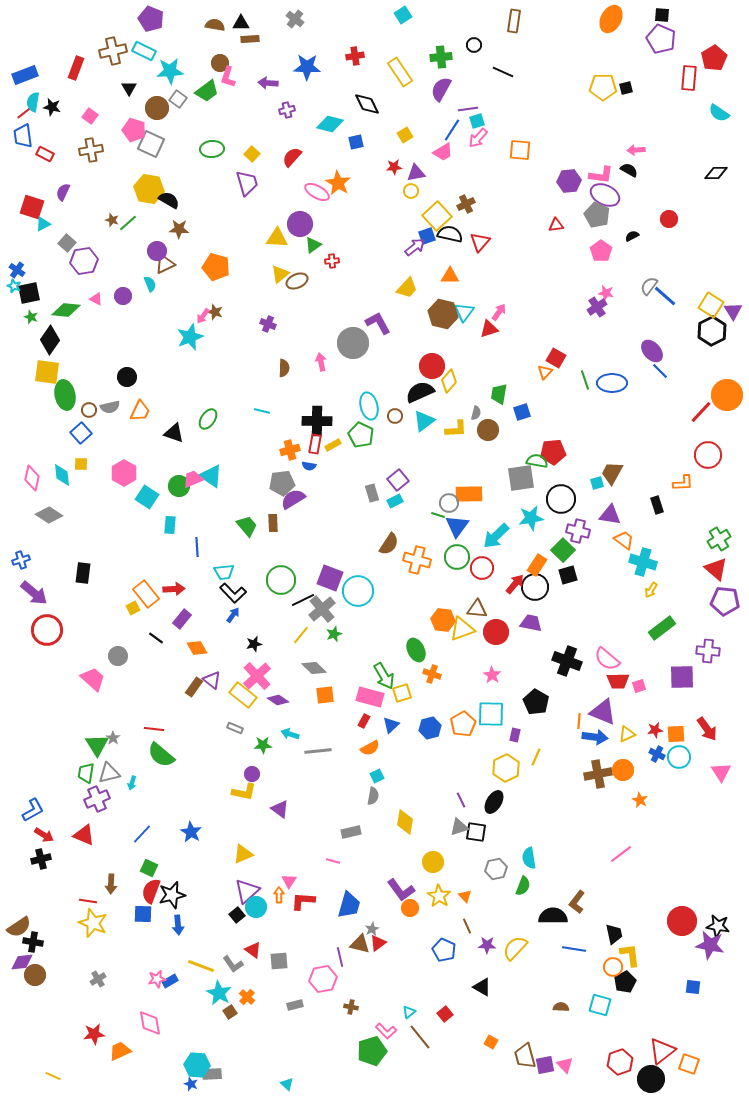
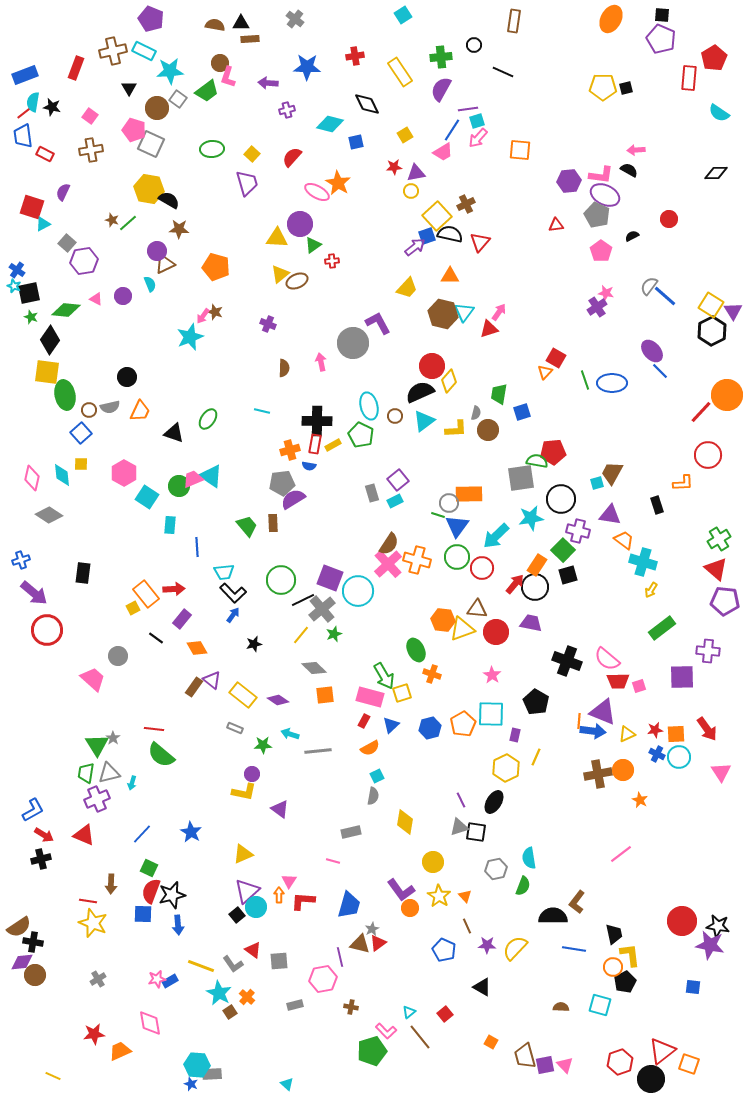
pink cross at (257, 676): moved 131 px right, 112 px up
blue arrow at (595, 737): moved 2 px left, 6 px up
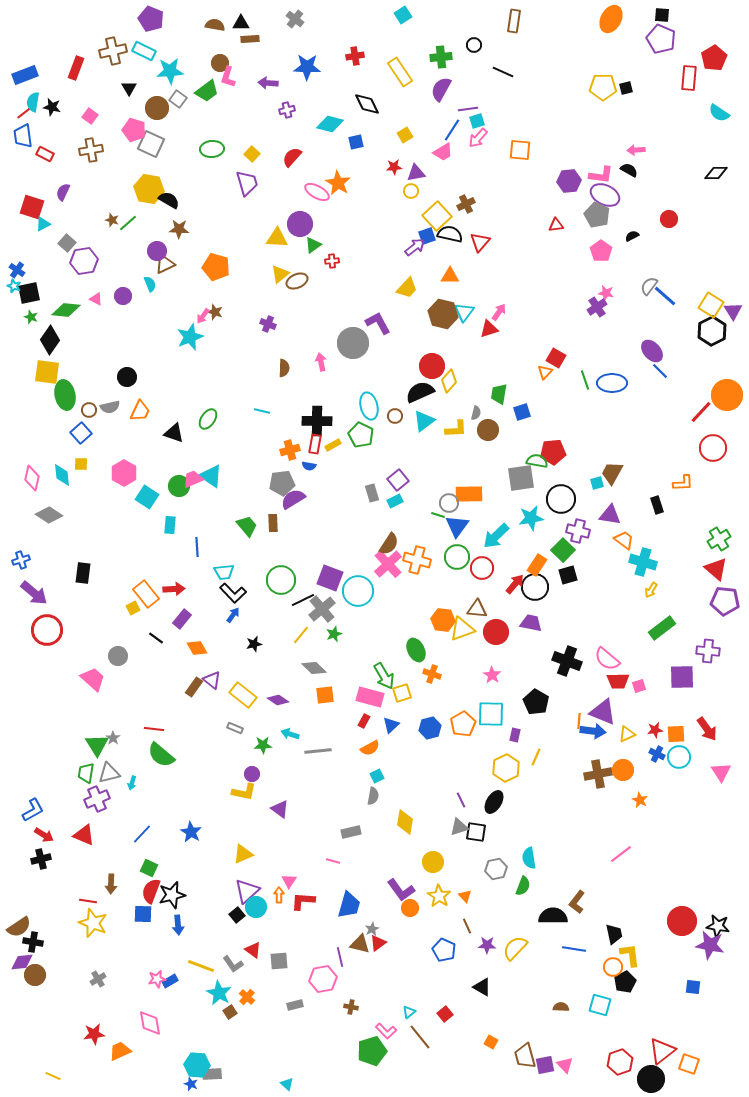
red circle at (708, 455): moved 5 px right, 7 px up
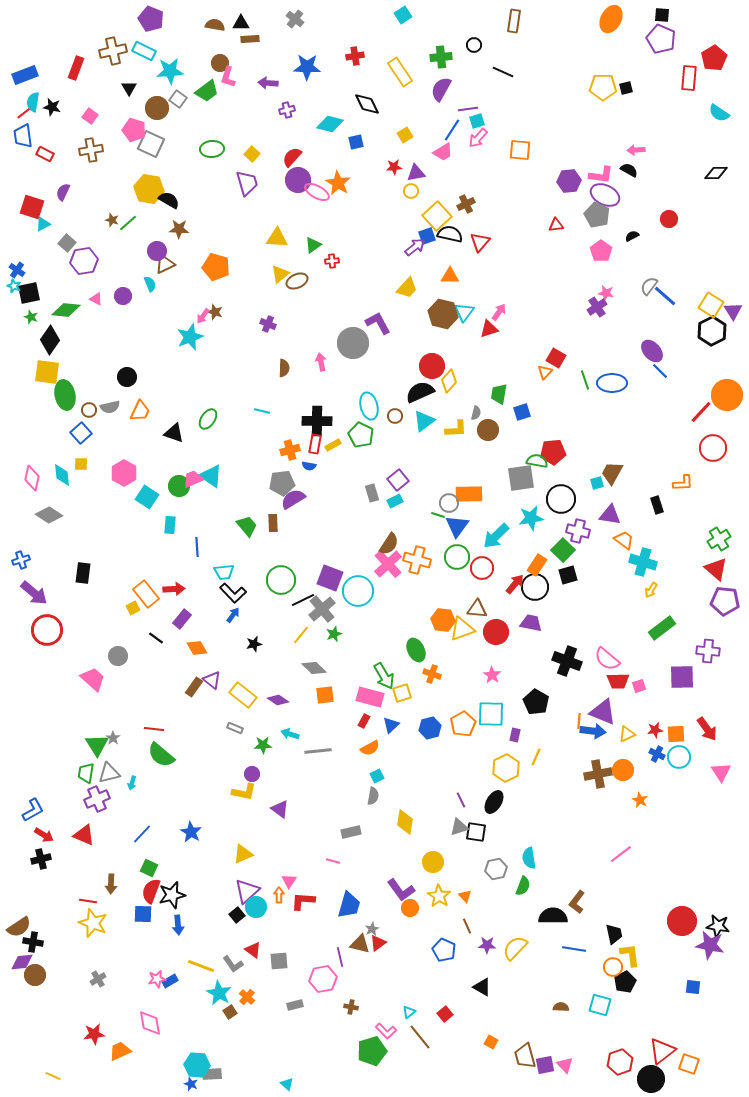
purple circle at (300, 224): moved 2 px left, 44 px up
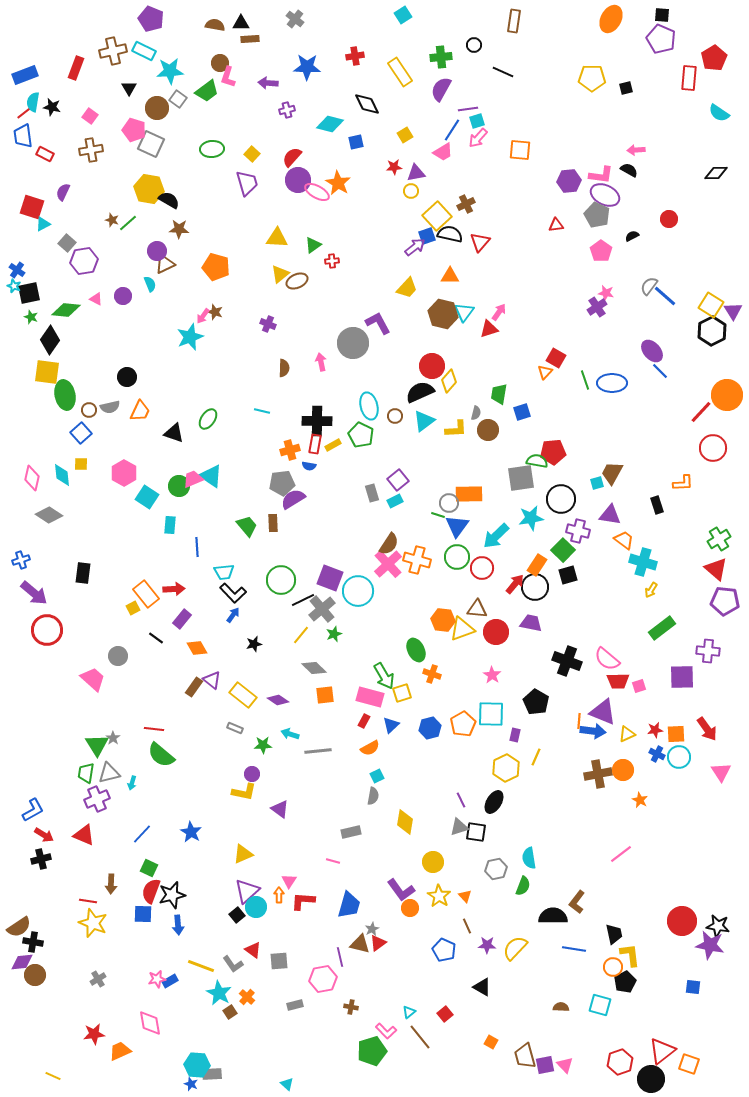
yellow pentagon at (603, 87): moved 11 px left, 9 px up
